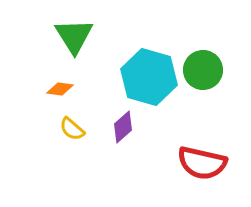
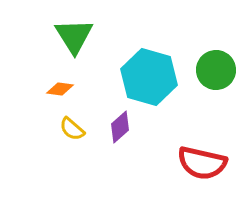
green circle: moved 13 px right
purple diamond: moved 3 px left
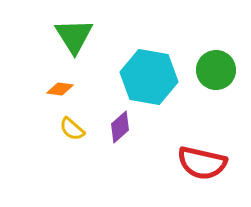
cyan hexagon: rotated 6 degrees counterclockwise
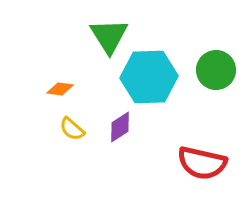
green triangle: moved 35 px right
cyan hexagon: rotated 12 degrees counterclockwise
purple diamond: rotated 8 degrees clockwise
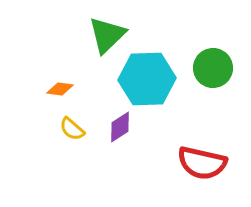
green triangle: moved 2 px left, 1 px up; rotated 18 degrees clockwise
green circle: moved 3 px left, 2 px up
cyan hexagon: moved 2 px left, 2 px down
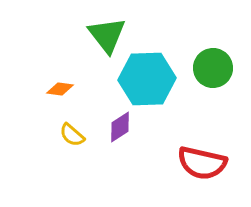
green triangle: rotated 24 degrees counterclockwise
yellow semicircle: moved 6 px down
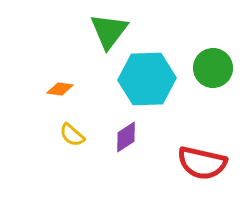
green triangle: moved 2 px right, 4 px up; rotated 15 degrees clockwise
purple diamond: moved 6 px right, 10 px down
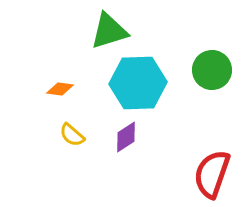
green triangle: rotated 36 degrees clockwise
green circle: moved 1 px left, 2 px down
cyan hexagon: moved 9 px left, 4 px down
red semicircle: moved 10 px right, 11 px down; rotated 96 degrees clockwise
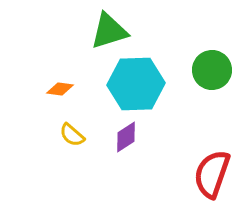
cyan hexagon: moved 2 px left, 1 px down
